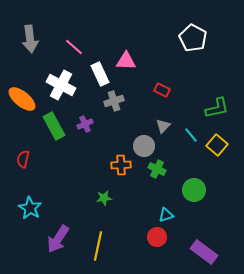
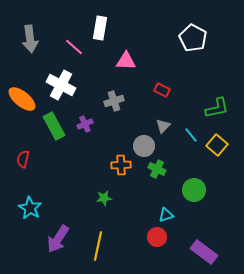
white rectangle: moved 46 px up; rotated 35 degrees clockwise
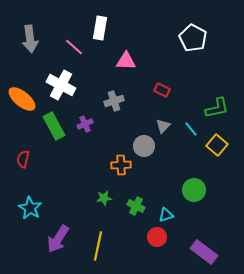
cyan line: moved 6 px up
green cross: moved 21 px left, 37 px down
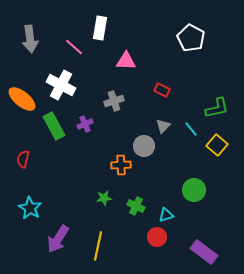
white pentagon: moved 2 px left
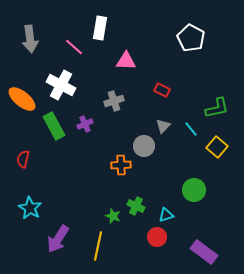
yellow square: moved 2 px down
green star: moved 9 px right, 18 px down; rotated 28 degrees clockwise
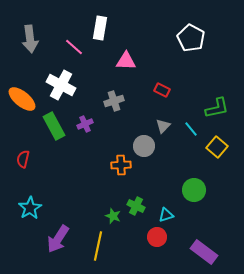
cyan star: rotated 10 degrees clockwise
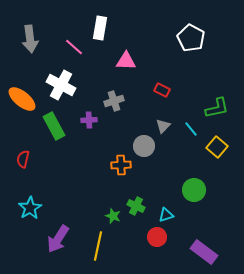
purple cross: moved 4 px right, 4 px up; rotated 21 degrees clockwise
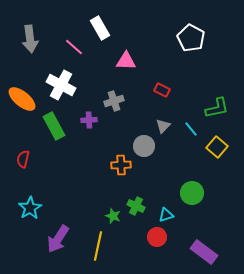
white rectangle: rotated 40 degrees counterclockwise
green circle: moved 2 px left, 3 px down
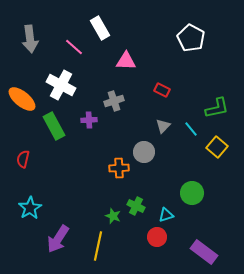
gray circle: moved 6 px down
orange cross: moved 2 px left, 3 px down
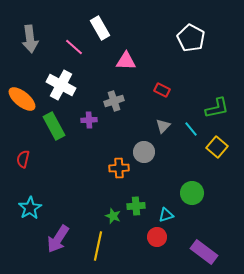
green cross: rotated 30 degrees counterclockwise
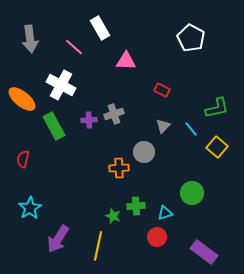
gray cross: moved 13 px down
cyan triangle: moved 1 px left, 2 px up
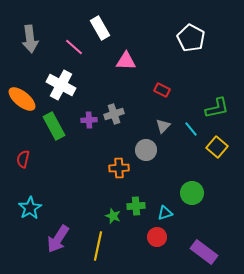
gray circle: moved 2 px right, 2 px up
